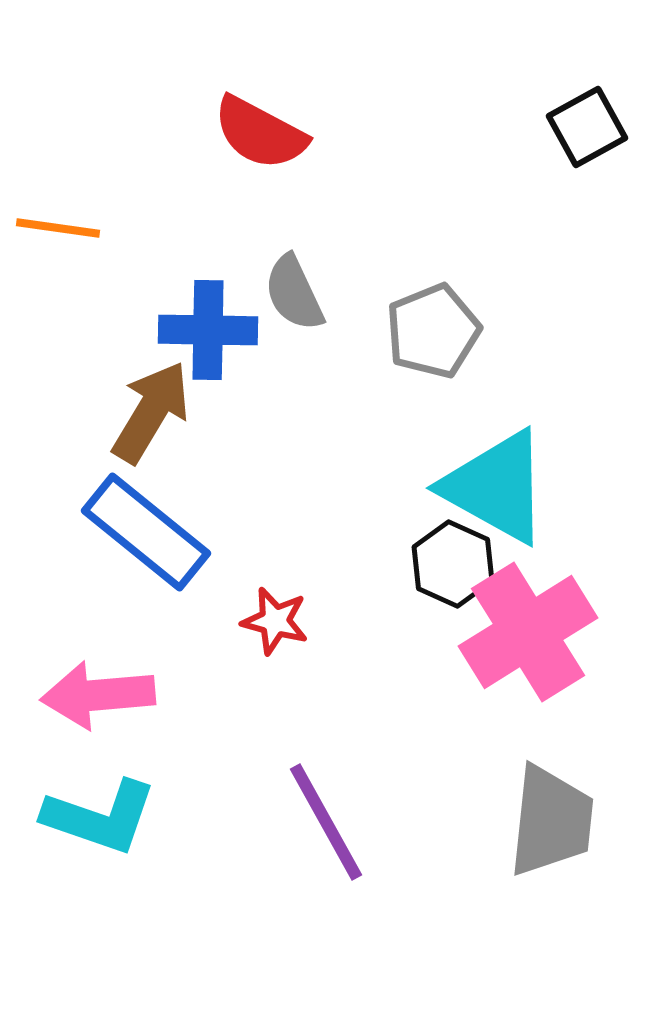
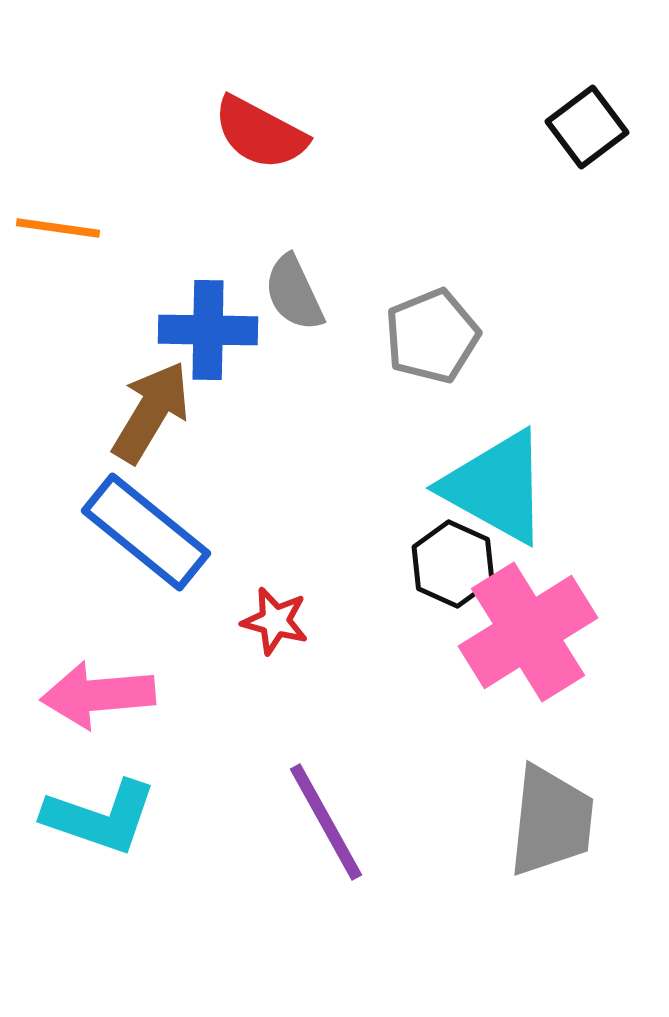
black square: rotated 8 degrees counterclockwise
gray pentagon: moved 1 px left, 5 px down
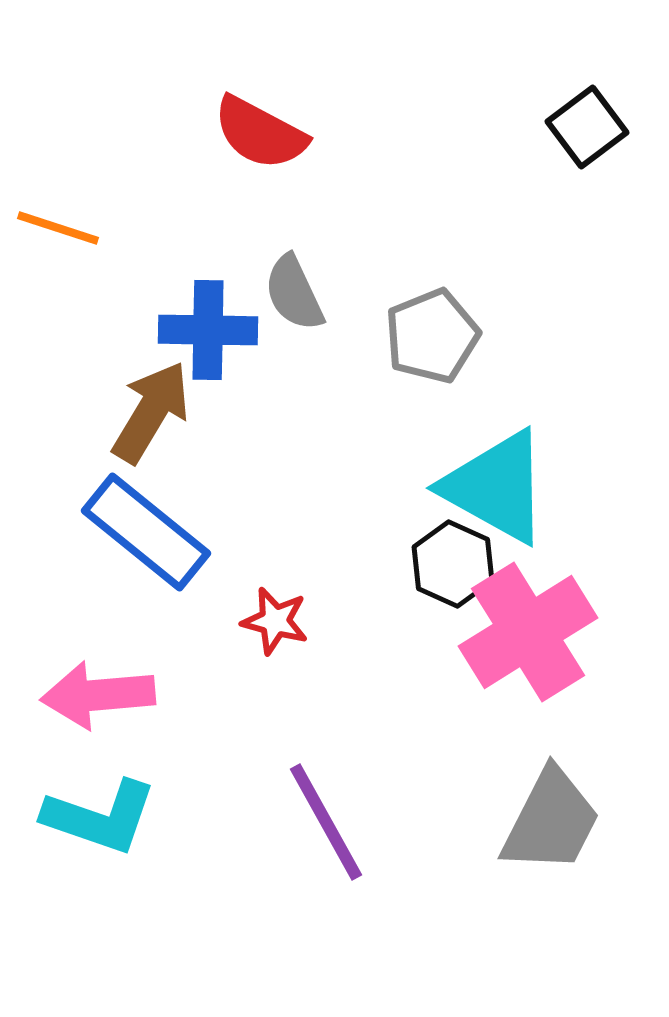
orange line: rotated 10 degrees clockwise
gray trapezoid: rotated 21 degrees clockwise
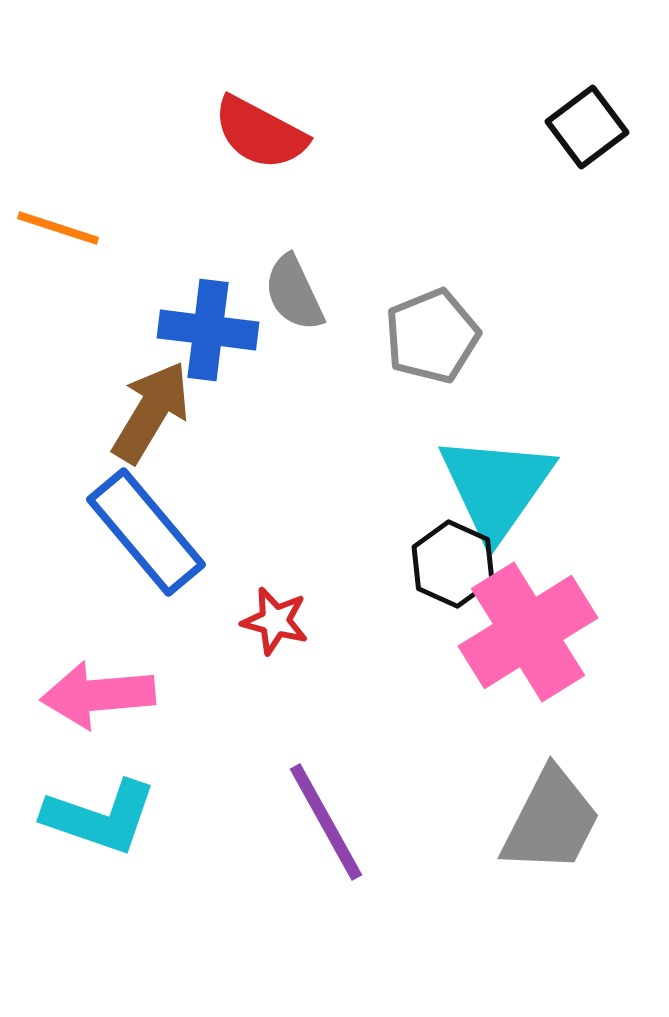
blue cross: rotated 6 degrees clockwise
cyan triangle: rotated 36 degrees clockwise
blue rectangle: rotated 11 degrees clockwise
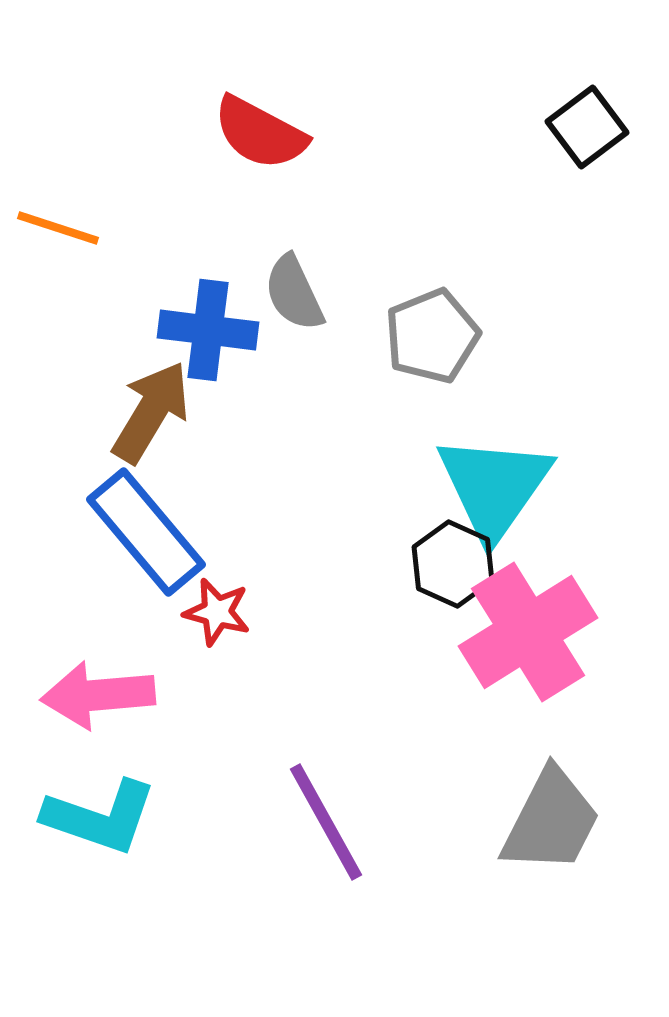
cyan triangle: moved 2 px left
red star: moved 58 px left, 9 px up
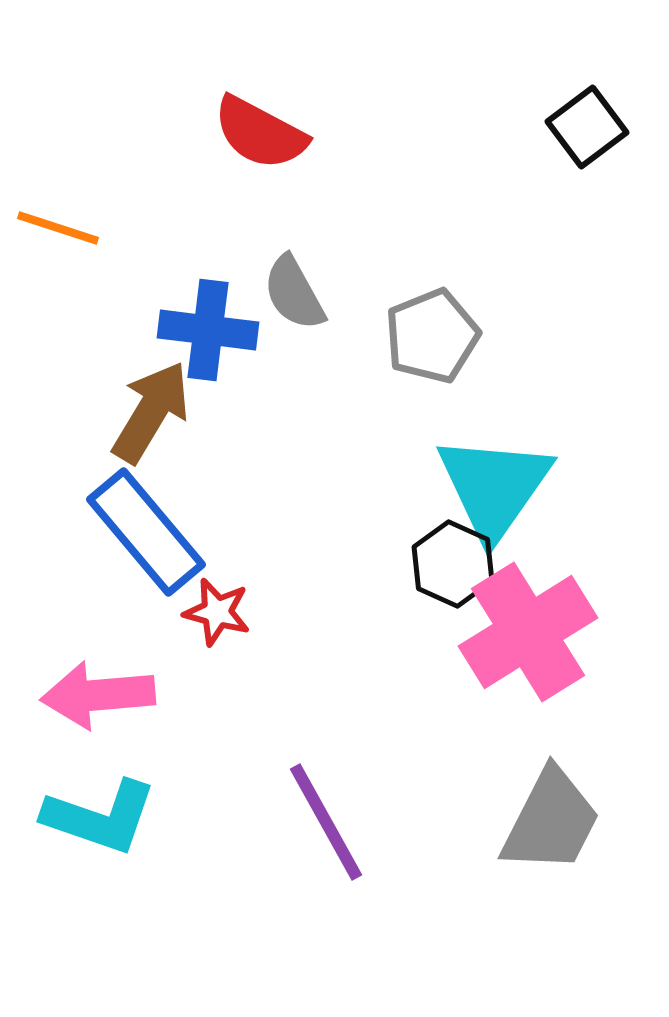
gray semicircle: rotated 4 degrees counterclockwise
